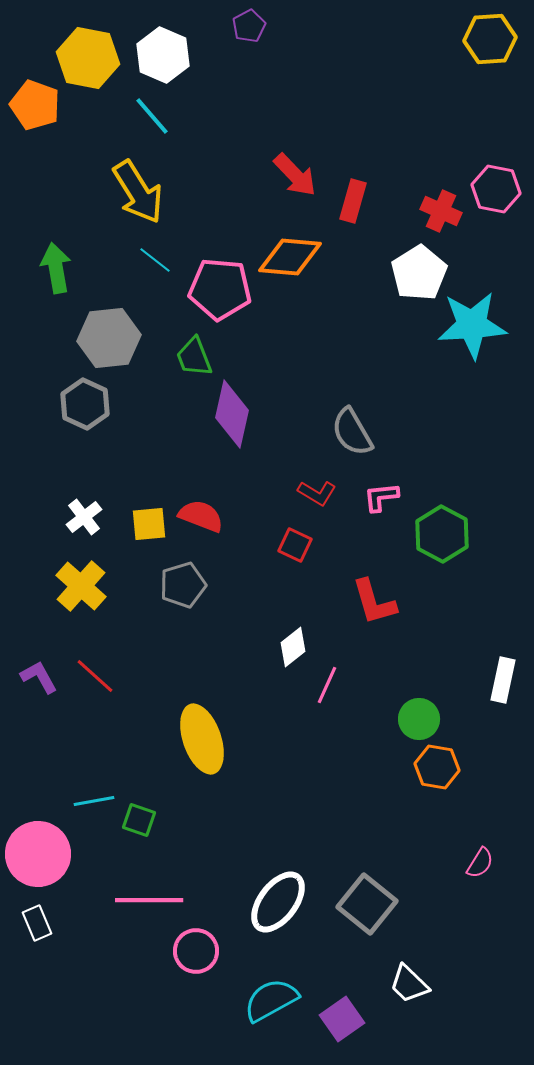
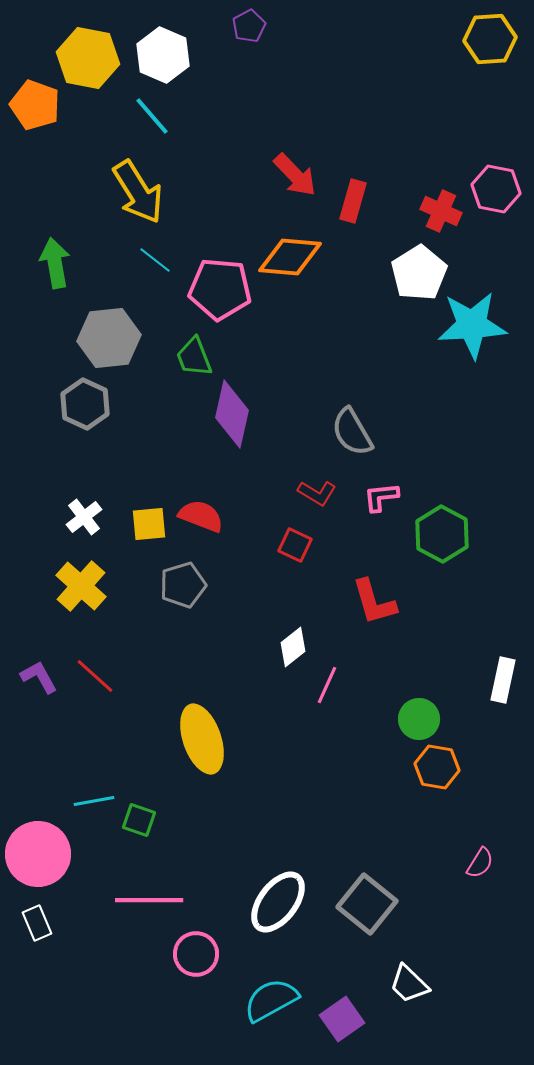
green arrow at (56, 268): moved 1 px left, 5 px up
pink circle at (196, 951): moved 3 px down
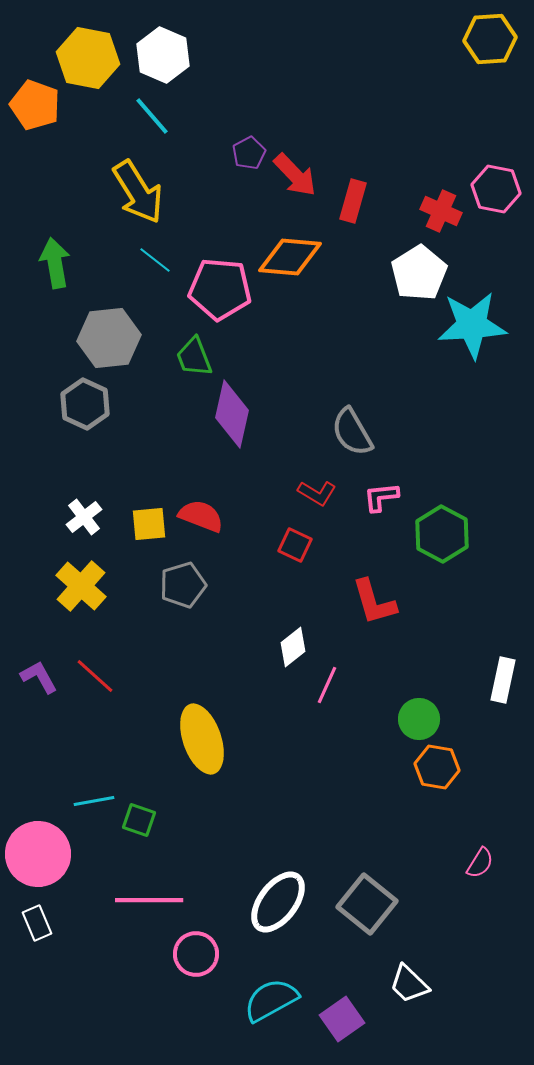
purple pentagon at (249, 26): moved 127 px down
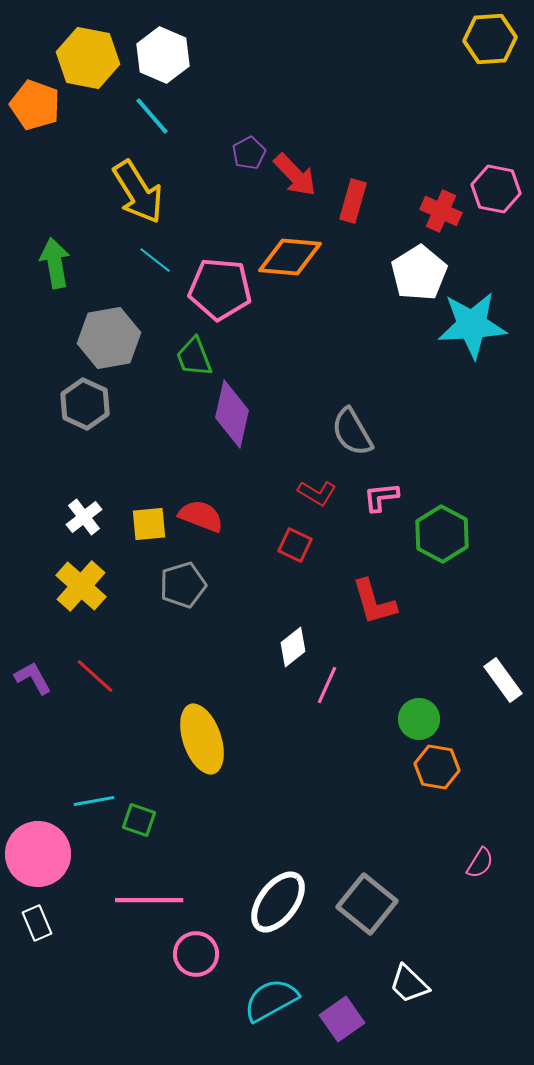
gray hexagon at (109, 338): rotated 4 degrees counterclockwise
purple L-shape at (39, 677): moved 6 px left, 1 px down
white rectangle at (503, 680): rotated 48 degrees counterclockwise
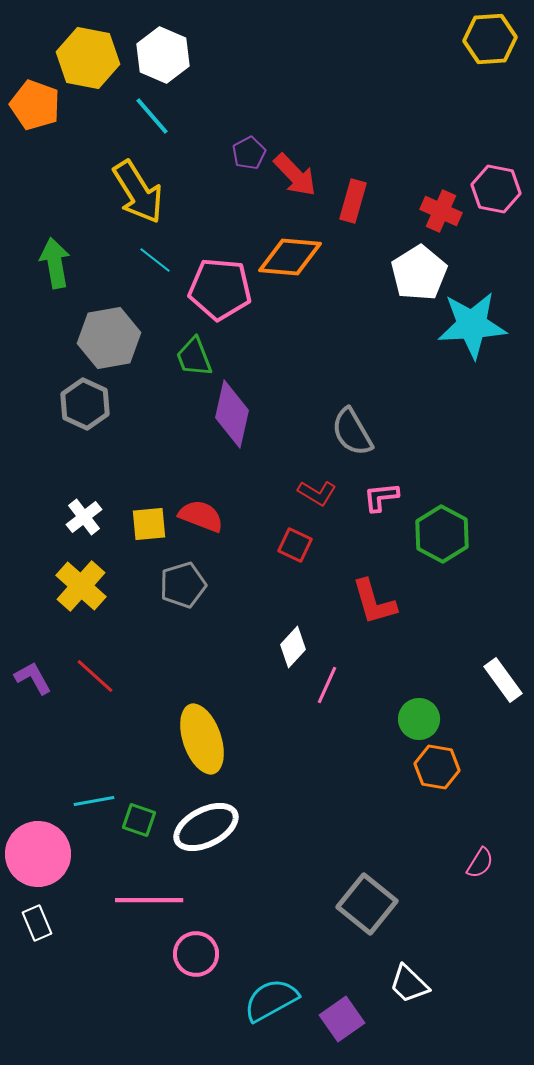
white diamond at (293, 647): rotated 9 degrees counterclockwise
white ellipse at (278, 902): moved 72 px left, 75 px up; rotated 26 degrees clockwise
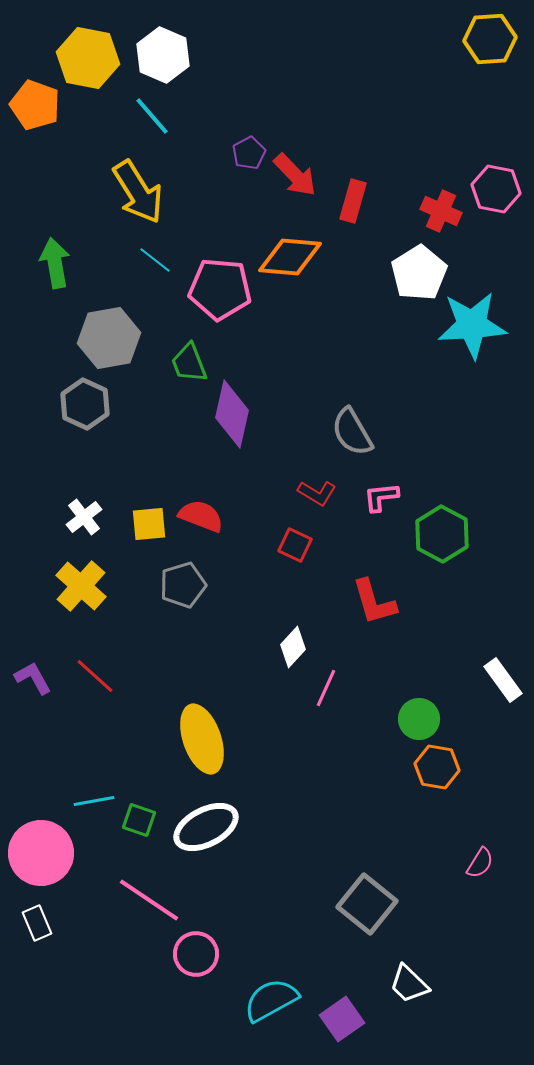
green trapezoid at (194, 357): moved 5 px left, 6 px down
pink line at (327, 685): moved 1 px left, 3 px down
pink circle at (38, 854): moved 3 px right, 1 px up
pink line at (149, 900): rotated 34 degrees clockwise
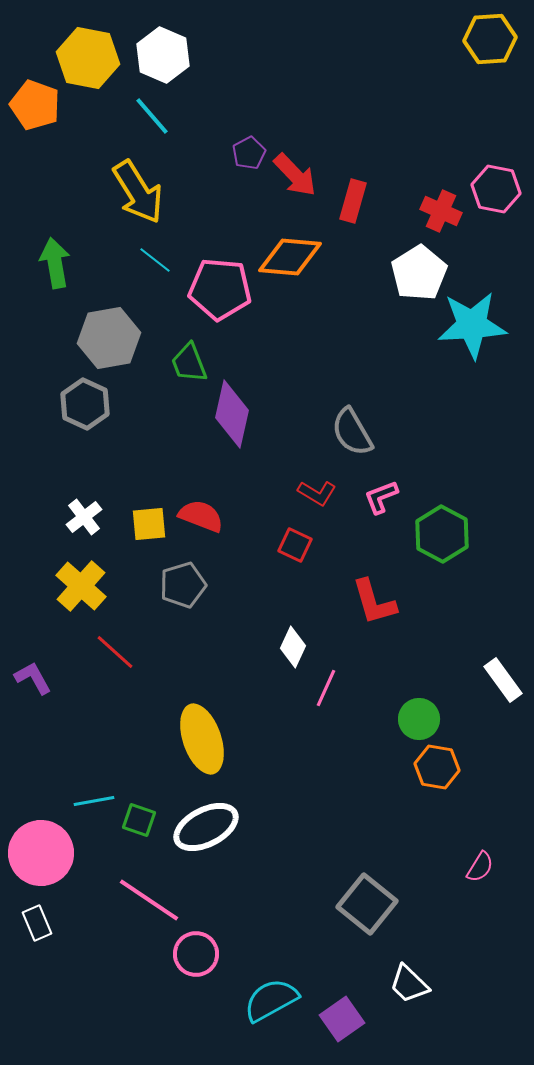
pink L-shape at (381, 497): rotated 15 degrees counterclockwise
white diamond at (293, 647): rotated 18 degrees counterclockwise
red line at (95, 676): moved 20 px right, 24 px up
pink semicircle at (480, 863): moved 4 px down
